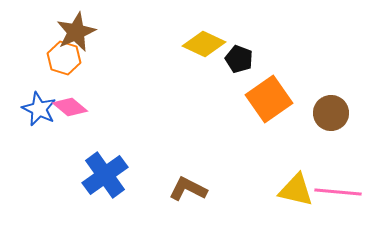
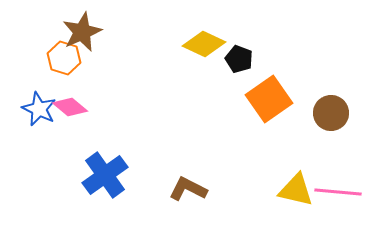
brown star: moved 6 px right
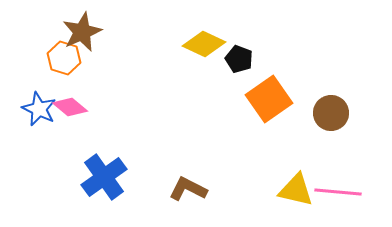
blue cross: moved 1 px left, 2 px down
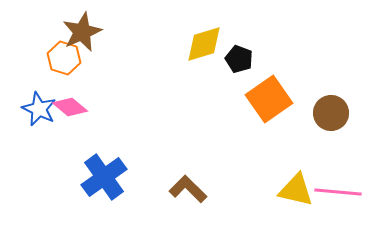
yellow diamond: rotated 42 degrees counterclockwise
brown L-shape: rotated 18 degrees clockwise
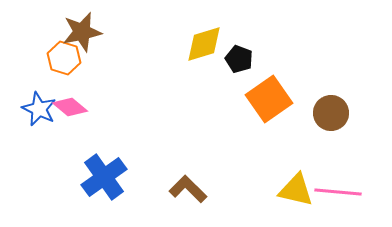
brown star: rotated 12 degrees clockwise
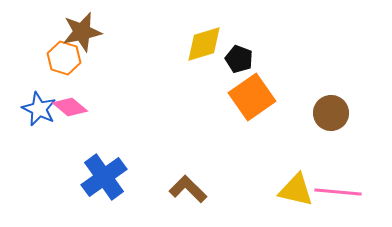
orange square: moved 17 px left, 2 px up
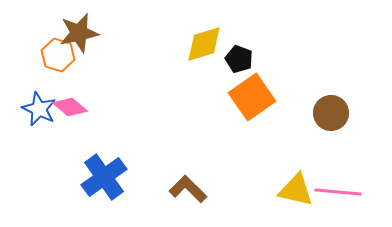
brown star: moved 3 px left, 1 px down
orange hexagon: moved 6 px left, 3 px up
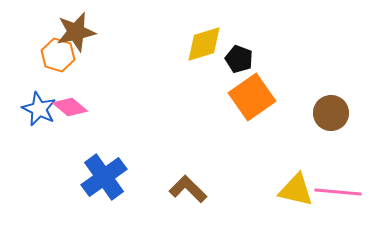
brown star: moved 3 px left, 1 px up
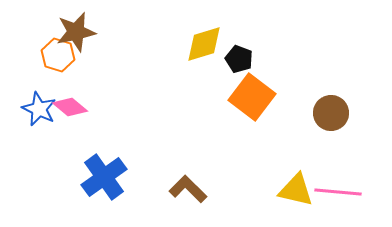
orange square: rotated 18 degrees counterclockwise
